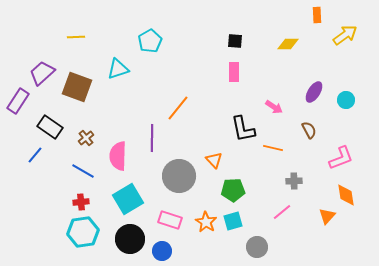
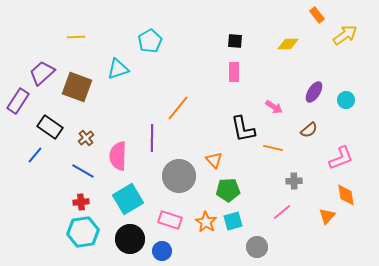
orange rectangle at (317, 15): rotated 35 degrees counterclockwise
brown semicircle at (309, 130): rotated 78 degrees clockwise
green pentagon at (233, 190): moved 5 px left
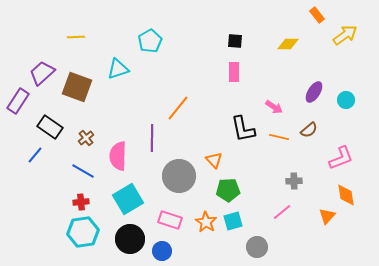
orange line at (273, 148): moved 6 px right, 11 px up
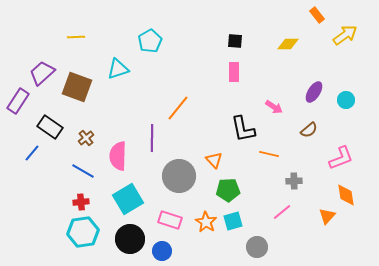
orange line at (279, 137): moved 10 px left, 17 px down
blue line at (35, 155): moved 3 px left, 2 px up
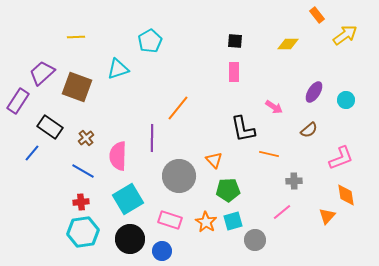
gray circle at (257, 247): moved 2 px left, 7 px up
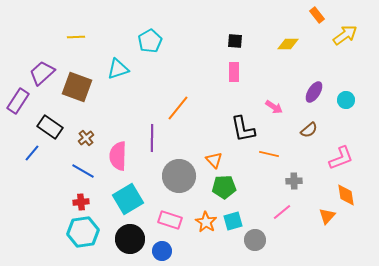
green pentagon at (228, 190): moved 4 px left, 3 px up
